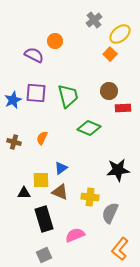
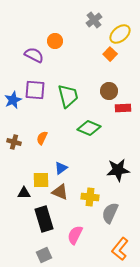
purple square: moved 1 px left, 3 px up
pink semicircle: rotated 42 degrees counterclockwise
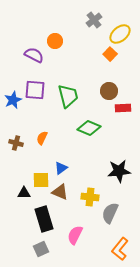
brown cross: moved 2 px right, 1 px down
black star: moved 1 px right, 1 px down
gray square: moved 3 px left, 6 px up
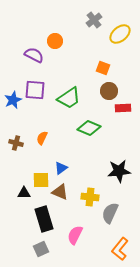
orange square: moved 7 px left, 14 px down; rotated 24 degrees counterclockwise
green trapezoid: moved 1 px right, 2 px down; rotated 70 degrees clockwise
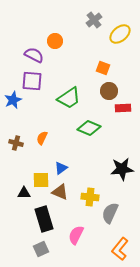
purple square: moved 3 px left, 9 px up
black star: moved 3 px right, 2 px up
pink semicircle: moved 1 px right
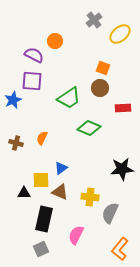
brown circle: moved 9 px left, 3 px up
black rectangle: rotated 30 degrees clockwise
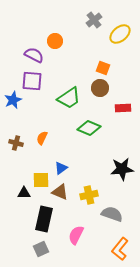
yellow cross: moved 1 px left, 2 px up; rotated 18 degrees counterclockwise
gray semicircle: moved 2 px right, 1 px down; rotated 85 degrees clockwise
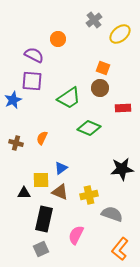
orange circle: moved 3 px right, 2 px up
